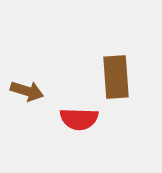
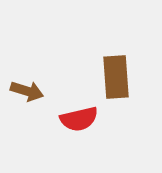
red semicircle: rotated 15 degrees counterclockwise
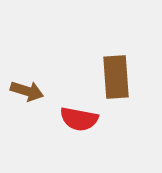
red semicircle: rotated 24 degrees clockwise
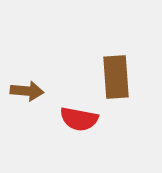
brown arrow: rotated 12 degrees counterclockwise
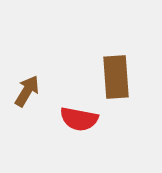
brown arrow: rotated 64 degrees counterclockwise
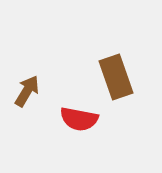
brown rectangle: rotated 15 degrees counterclockwise
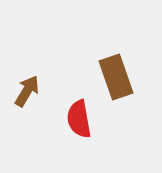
red semicircle: rotated 69 degrees clockwise
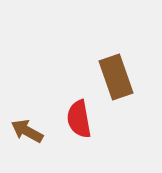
brown arrow: moved 40 px down; rotated 92 degrees counterclockwise
